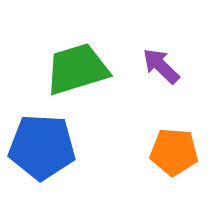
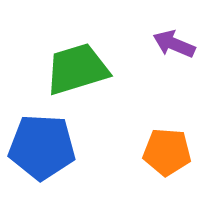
purple arrow: moved 13 px right, 22 px up; rotated 21 degrees counterclockwise
orange pentagon: moved 7 px left
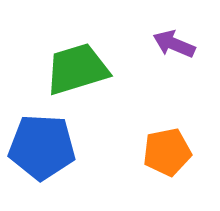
orange pentagon: rotated 15 degrees counterclockwise
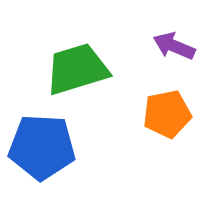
purple arrow: moved 2 px down
orange pentagon: moved 38 px up
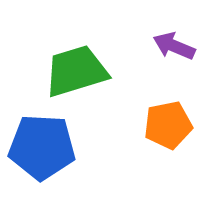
green trapezoid: moved 1 px left, 2 px down
orange pentagon: moved 1 px right, 11 px down
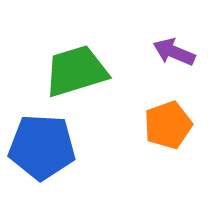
purple arrow: moved 6 px down
orange pentagon: rotated 9 degrees counterclockwise
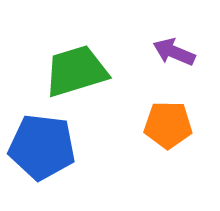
orange pentagon: rotated 21 degrees clockwise
blue pentagon: rotated 4 degrees clockwise
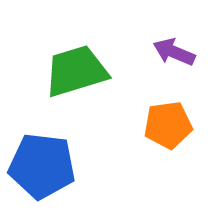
orange pentagon: rotated 9 degrees counterclockwise
blue pentagon: moved 19 px down
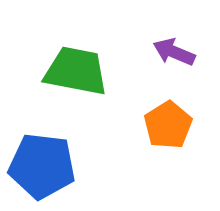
green trapezoid: rotated 28 degrees clockwise
orange pentagon: rotated 24 degrees counterclockwise
